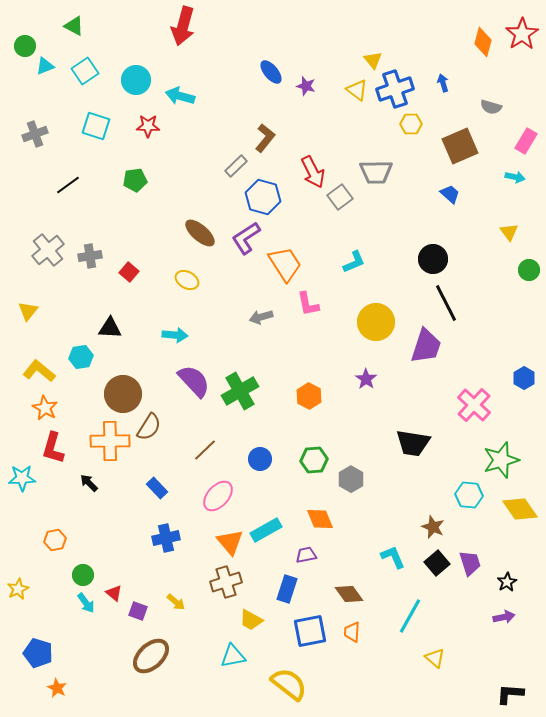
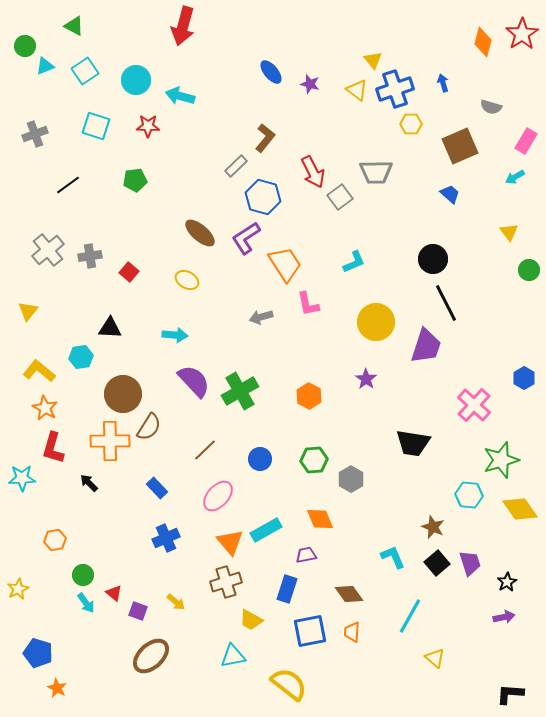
purple star at (306, 86): moved 4 px right, 2 px up
cyan arrow at (515, 177): rotated 138 degrees clockwise
blue cross at (166, 538): rotated 12 degrees counterclockwise
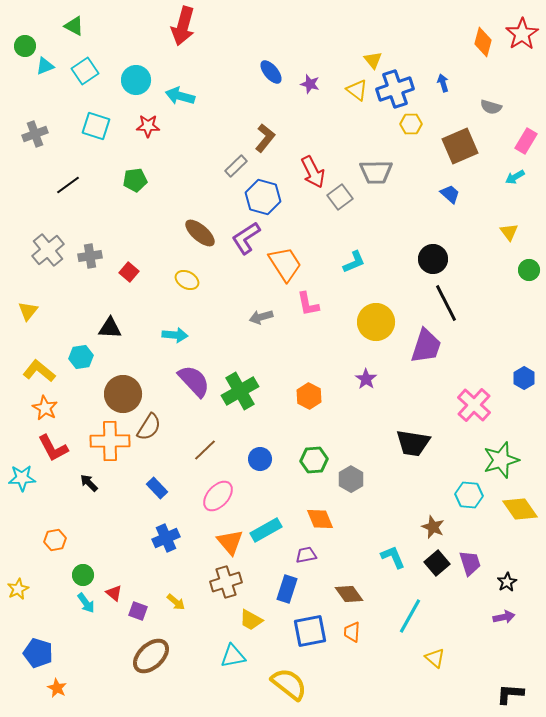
red L-shape at (53, 448): rotated 44 degrees counterclockwise
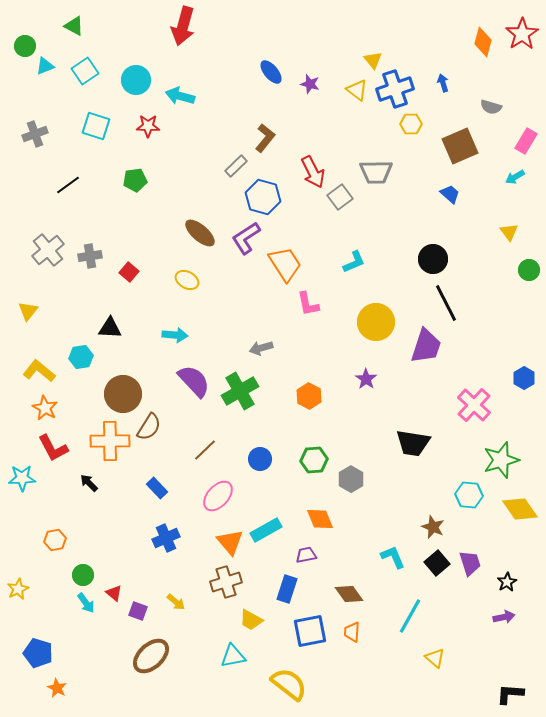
gray arrow at (261, 317): moved 31 px down
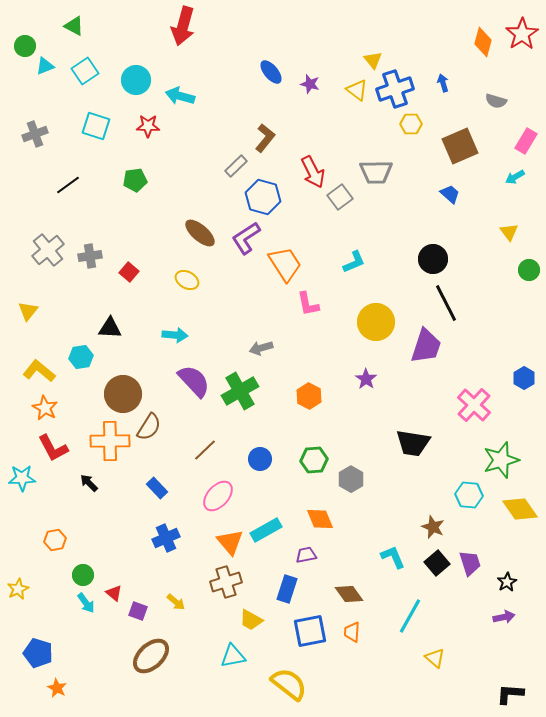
gray semicircle at (491, 107): moved 5 px right, 6 px up
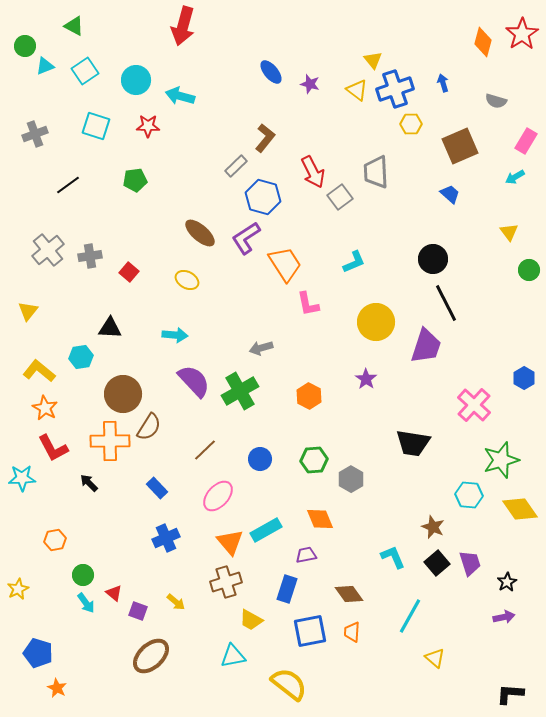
gray trapezoid at (376, 172): rotated 88 degrees clockwise
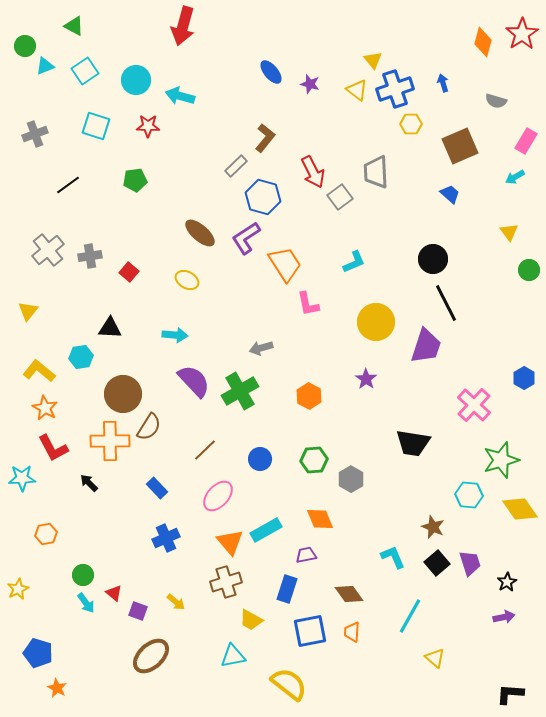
orange hexagon at (55, 540): moved 9 px left, 6 px up
